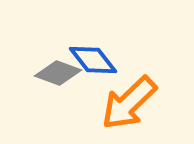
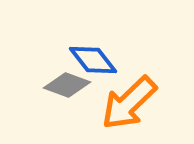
gray diamond: moved 9 px right, 12 px down
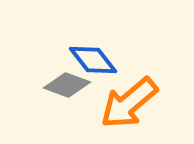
orange arrow: rotated 4 degrees clockwise
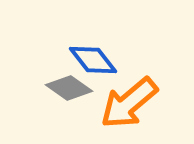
gray diamond: moved 2 px right, 3 px down; rotated 15 degrees clockwise
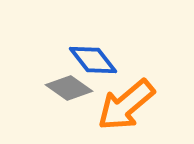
orange arrow: moved 3 px left, 2 px down
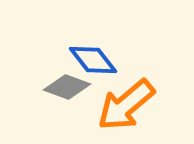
gray diamond: moved 2 px left, 1 px up; rotated 15 degrees counterclockwise
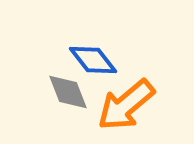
gray diamond: moved 1 px right, 5 px down; rotated 48 degrees clockwise
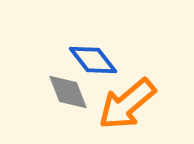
orange arrow: moved 1 px right, 1 px up
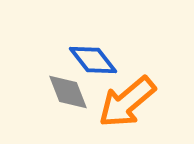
orange arrow: moved 2 px up
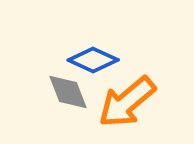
blue diamond: rotated 27 degrees counterclockwise
